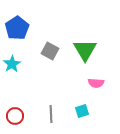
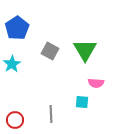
cyan square: moved 9 px up; rotated 24 degrees clockwise
red circle: moved 4 px down
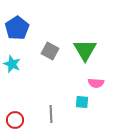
cyan star: rotated 18 degrees counterclockwise
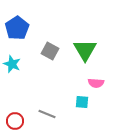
gray line: moved 4 px left; rotated 66 degrees counterclockwise
red circle: moved 1 px down
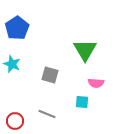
gray square: moved 24 px down; rotated 12 degrees counterclockwise
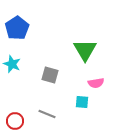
pink semicircle: rotated 14 degrees counterclockwise
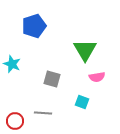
blue pentagon: moved 17 px right, 2 px up; rotated 15 degrees clockwise
gray square: moved 2 px right, 4 px down
pink semicircle: moved 1 px right, 6 px up
cyan square: rotated 16 degrees clockwise
gray line: moved 4 px left, 1 px up; rotated 18 degrees counterclockwise
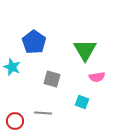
blue pentagon: moved 16 px down; rotated 20 degrees counterclockwise
cyan star: moved 3 px down
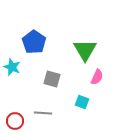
pink semicircle: rotated 56 degrees counterclockwise
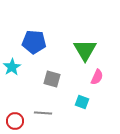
blue pentagon: rotated 30 degrees counterclockwise
cyan star: rotated 18 degrees clockwise
